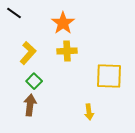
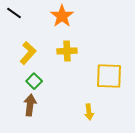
orange star: moved 1 px left, 7 px up
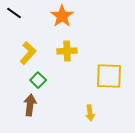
green square: moved 4 px right, 1 px up
yellow arrow: moved 1 px right, 1 px down
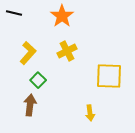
black line: rotated 21 degrees counterclockwise
yellow cross: rotated 24 degrees counterclockwise
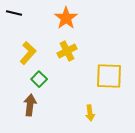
orange star: moved 4 px right, 2 px down
green square: moved 1 px right, 1 px up
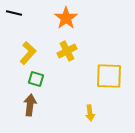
green square: moved 3 px left; rotated 28 degrees counterclockwise
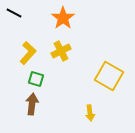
black line: rotated 14 degrees clockwise
orange star: moved 3 px left
yellow cross: moved 6 px left
yellow square: rotated 28 degrees clockwise
brown arrow: moved 2 px right, 1 px up
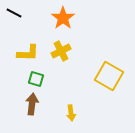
yellow L-shape: rotated 50 degrees clockwise
yellow arrow: moved 19 px left
